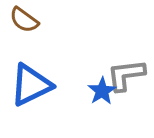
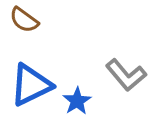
gray L-shape: rotated 123 degrees counterclockwise
blue star: moved 25 px left, 10 px down
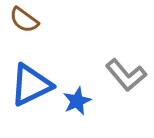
blue star: rotated 8 degrees clockwise
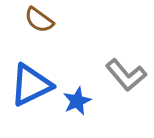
brown semicircle: moved 15 px right
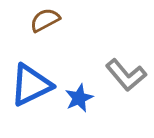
brown semicircle: moved 6 px right; rotated 116 degrees clockwise
blue star: moved 2 px right, 3 px up
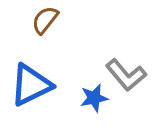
brown semicircle: rotated 24 degrees counterclockwise
blue star: moved 15 px right; rotated 12 degrees clockwise
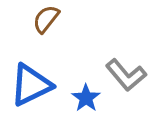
brown semicircle: moved 1 px right, 1 px up
blue star: moved 8 px left; rotated 24 degrees counterclockwise
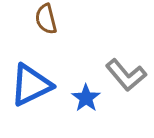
brown semicircle: rotated 52 degrees counterclockwise
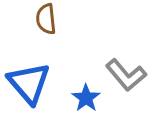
brown semicircle: rotated 8 degrees clockwise
blue triangle: moved 2 px left, 2 px up; rotated 45 degrees counterclockwise
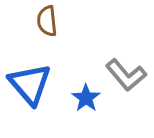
brown semicircle: moved 1 px right, 2 px down
blue triangle: moved 1 px right, 1 px down
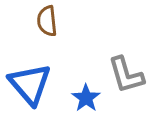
gray L-shape: rotated 24 degrees clockwise
